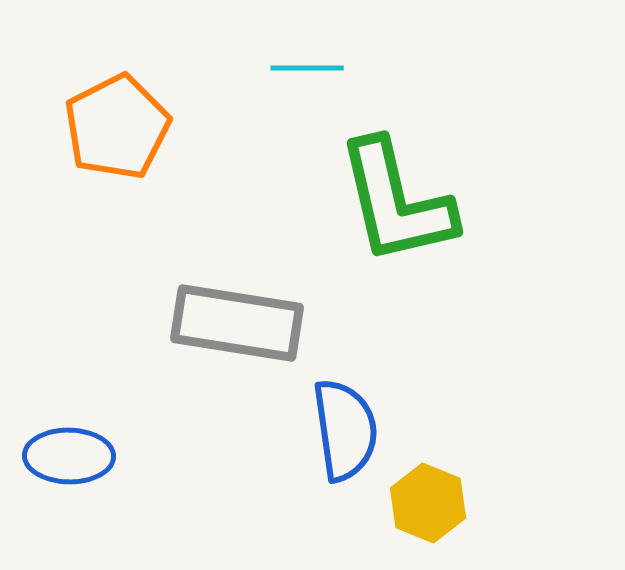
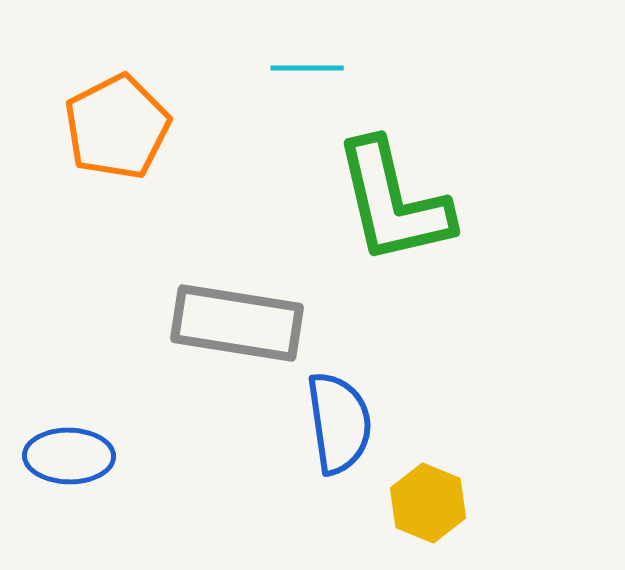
green L-shape: moved 3 px left
blue semicircle: moved 6 px left, 7 px up
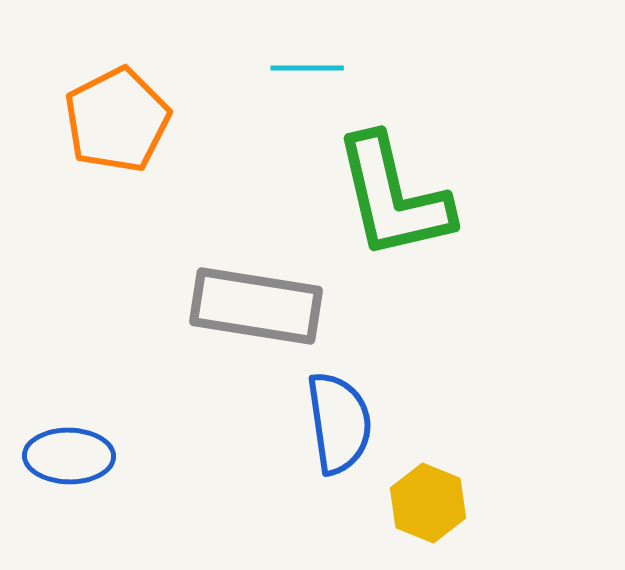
orange pentagon: moved 7 px up
green L-shape: moved 5 px up
gray rectangle: moved 19 px right, 17 px up
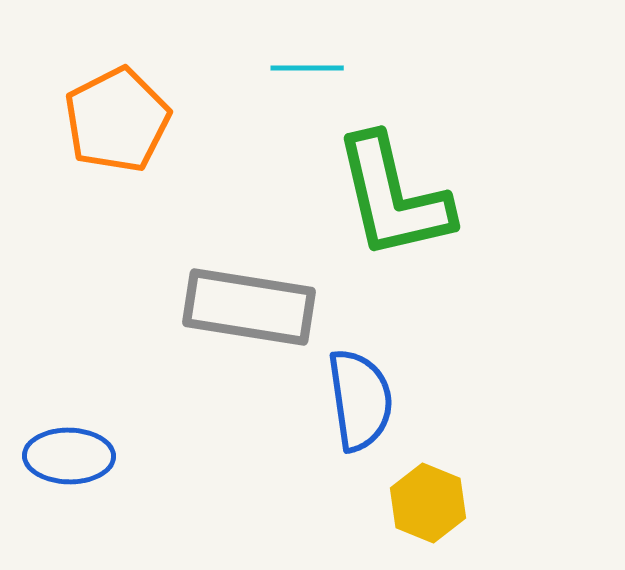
gray rectangle: moved 7 px left, 1 px down
blue semicircle: moved 21 px right, 23 px up
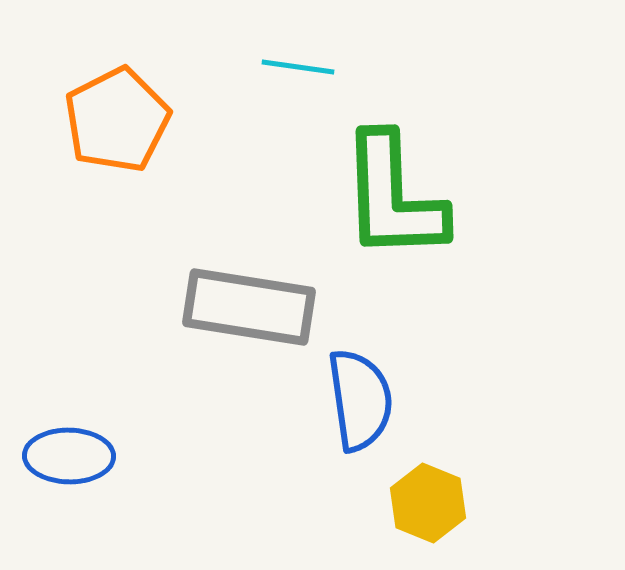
cyan line: moved 9 px left, 1 px up; rotated 8 degrees clockwise
green L-shape: rotated 11 degrees clockwise
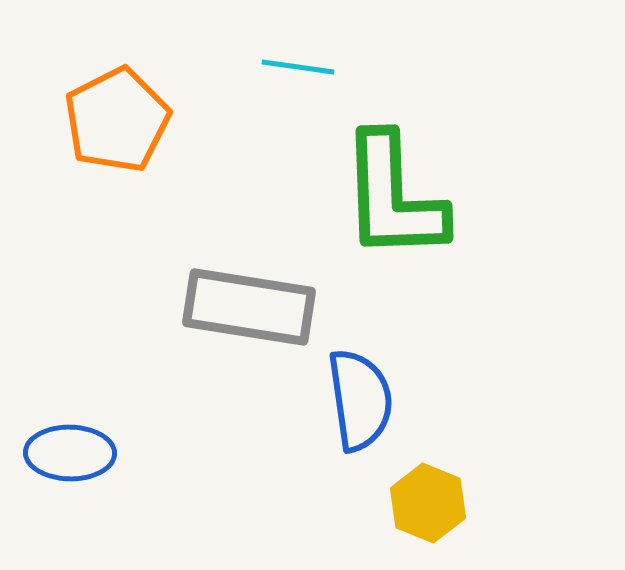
blue ellipse: moved 1 px right, 3 px up
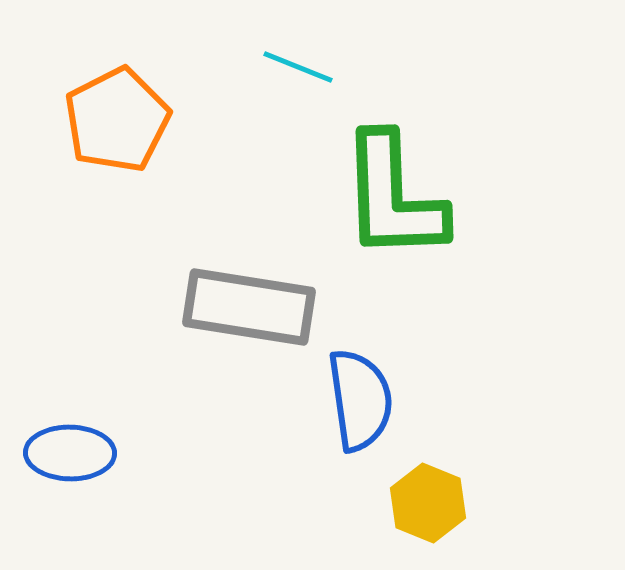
cyan line: rotated 14 degrees clockwise
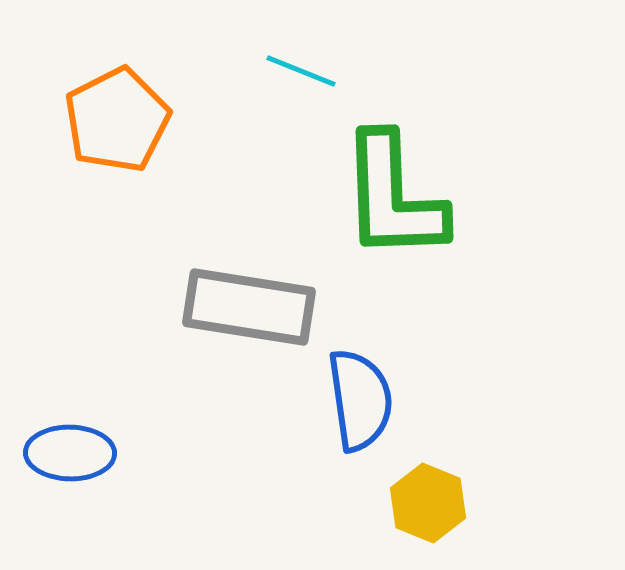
cyan line: moved 3 px right, 4 px down
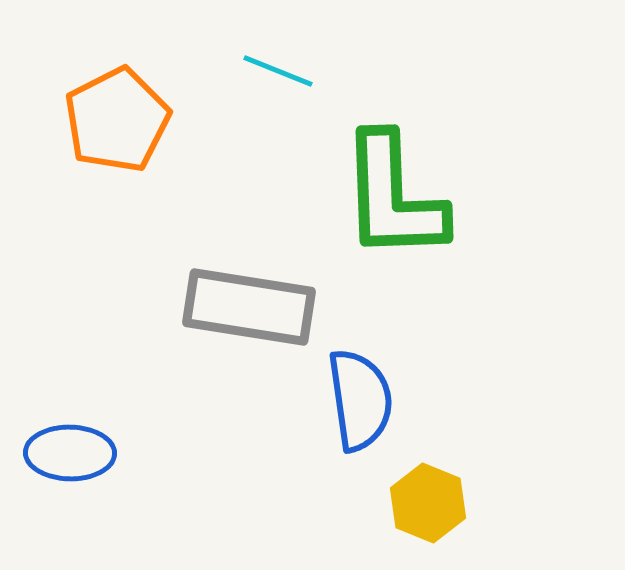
cyan line: moved 23 px left
